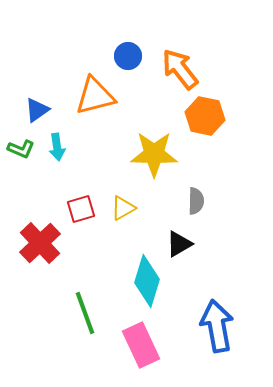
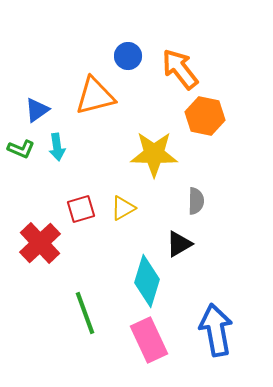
blue arrow: moved 1 px left, 4 px down
pink rectangle: moved 8 px right, 5 px up
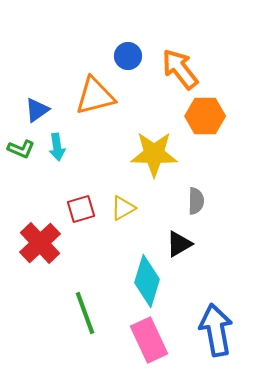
orange hexagon: rotated 12 degrees counterclockwise
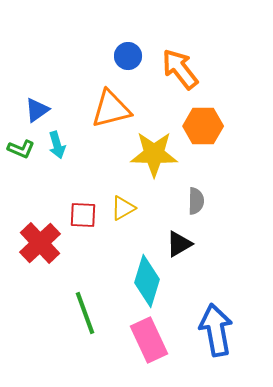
orange triangle: moved 16 px right, 13 px down
orange hexagon: moved 2 px left, 10 px down
cyan arrow: moved 2 px up; rotated 8 degrees counterclockwise
red square: moved 2 px right, 6 px down; rotated 20 degrees clockwise
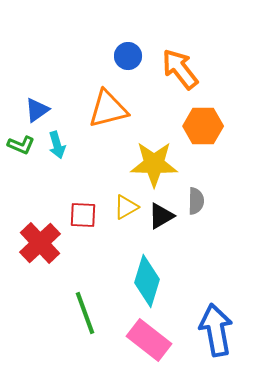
orange triangle: moved 3 px left
green L-shape: moved 4 px up
yellow star: moved 10 px down
yellow triangle: moved 3 px right, 1 px up
black triangle: moved 18 px left, 28 px up
pink rectangle: rotated 27 degrees counterclockwise
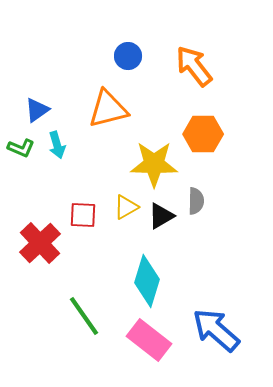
orange arrow: moved 14 px right, 3 px up
orange hexagon: moved 8 px down
green L-shape: moved 3 px down
green line: moved 1 px left, 3 px down; rotated 15 degrees counterclockwise
blue arrow: rotated 39 degrees counterclockwise
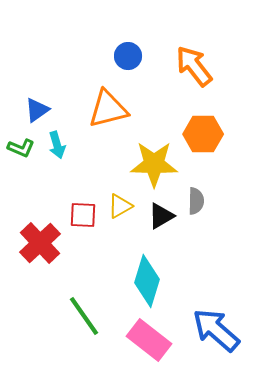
yellow triangle: moved 6 px left, 1 px up
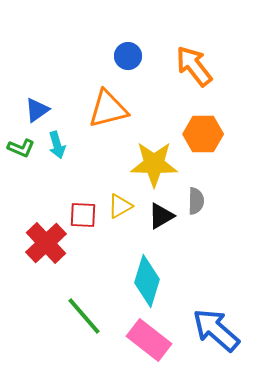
red cross: moved 6 px right
green line: rotated 6 degrees counterclockwise
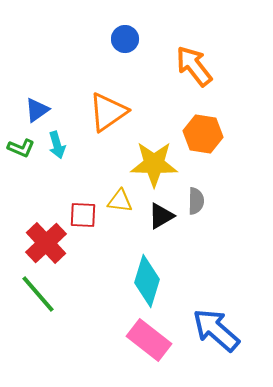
blue circle: moved 3 px left, 17 px up
orange triangle: moved 3 px down; rotated 21 degrees counterclockwise
orange hexagon: rotated 9 degrees clockwise
yellow triangle: moved 5 px up; rotated 36 degrees clockwise
green line: moved 46 px left, 22 px up
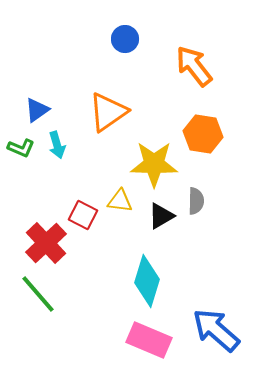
red square: rotated 24 degrees clockwise
pink rectangle: rotated 15 degrees counterclockwise
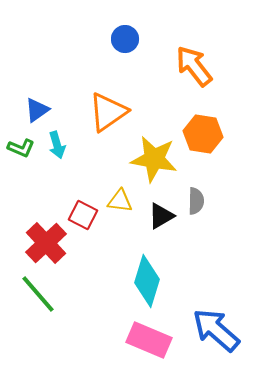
yellow star: moved 5 px up; rotated 9 degrees clockwise
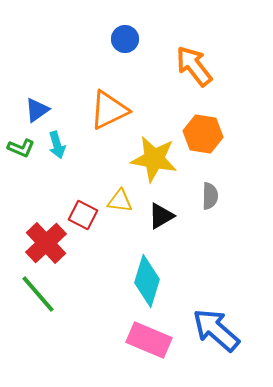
orange triangle: moved 1 px right, 2 px up; rotated 9 degrees clockwise
gray semicircle: moved 14 px right, 5 px up
